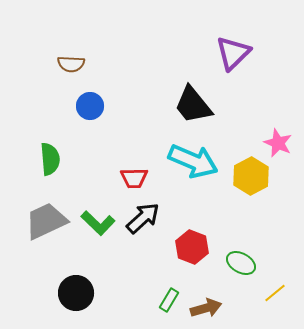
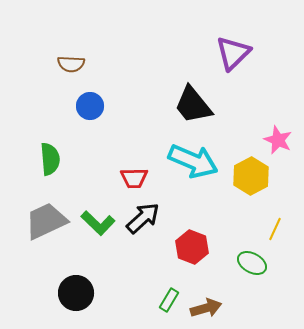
pink star: moved 3 px up
green ellipse: moved 11 px right
yellow line: moved 64 px up; rotated 25 degrees counterclockwise
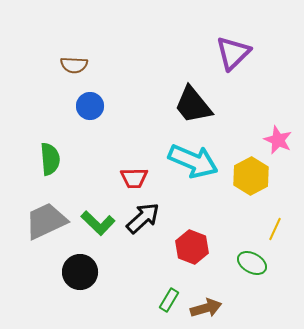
brown semicircle: moved 3 px right, 1 px down
black circle: moved 4 px right, 21 px up
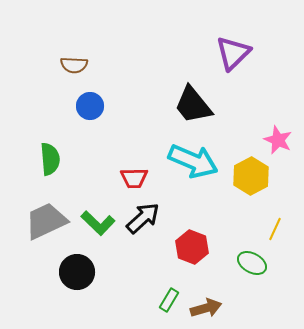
black circle: moved 3 px left
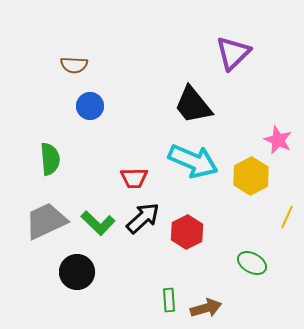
yellow line: moved 12 px right, 12 px up
red hexagon: moved 5 px left, 15 px up; rotated 12 degrees clockwise
green rectangle: rotated 35 degrees counterclockwise
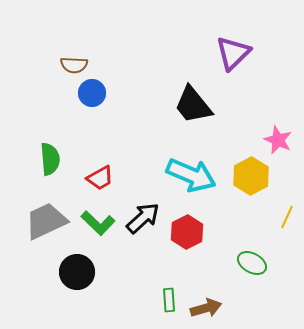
blue circle: moved 2 px right, 13 px up
cyan arrow: moved 2 px left, 14 px down
red trapezoid: moved 34 px left; rotated 28 degrees counterclockwise
